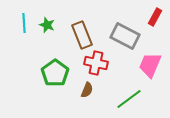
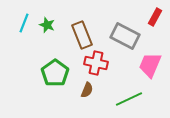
cyan line: rotated 24 degrees clockwise
green line: rotated 12 degrees clockwise
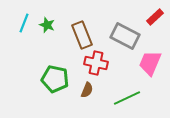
red rectangle: rotated 18 degrees clockwise
pink trapezoid: moved 2 px up
green pentagon: moved 6 px down; rotated 24 degrees counterclockwise
green line: moved 2 px left, 1 px up
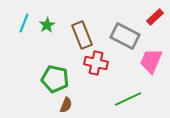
green star: rotated 21 degrees clockwise
pink trapezoid: moved 1 px right, 2 px up
brown semicircle: moved 21 px left, 15 px down
green line: moved 1 px right, 1 px down
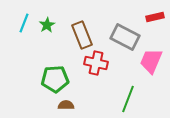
red rectangle: rotated 30 degrees clockwise
gray rectangle: moved 1 px down
green pentagon: rotated 16 degrees counterclockwise
green line: rotated 44 degrees counterclockwise
brown semicircle: rotated 112 degrees counterclockwise
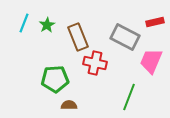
red rectangle: moved 5 px down
brown rectangle: moved 4 px left, 2 px down
red cross: moved 1 px left
green line: moved 1 px right, 2 px up
brown semicircle: moved 3 px right
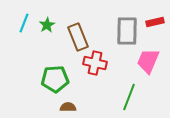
gray rectangle: moved 2 px right, 6 px up; rotated 64 degrees clockwise
pink trapezoid: moved 3 px left
brown semicircle: moved 1 px left, 2 px down
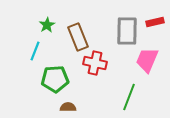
cyan line: moved 11 px right, 28 px down
pink trapezoid: moved 1 px left, 1 px up
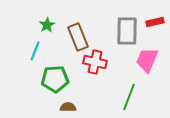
red cross: moved 1 px up
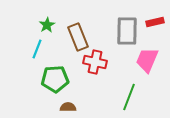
cyan line: moved 2 px right, 2 px up
